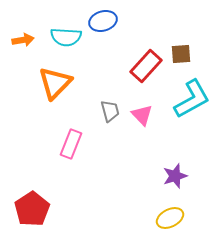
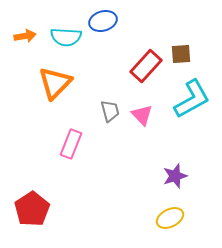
orange arrow: moved 2 px right, 4 px up
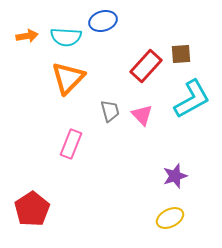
orange arrow: moved 2 px right
orange triangle: moved 13 px right, 5 px up
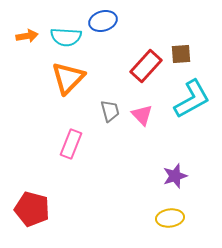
red pentagon: rotated 24 degrees counterclockwise
yellow ellipse: rotated 20 degrees clockwise
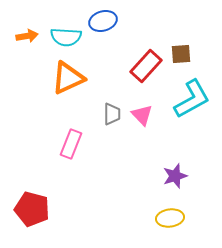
orange triangle: rotated 21 degrees clockwise
gray trapezoid: moved 2 px right, 3 px down; rotated 15 degrees clockwise
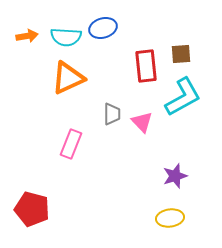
blue ellipse: moved 7 px down
red rectangle: rotated 48 degrees counterclockwise
cyan L-shape: moved 9 px left, 2 px up
pink triangle: moved 7 px down
